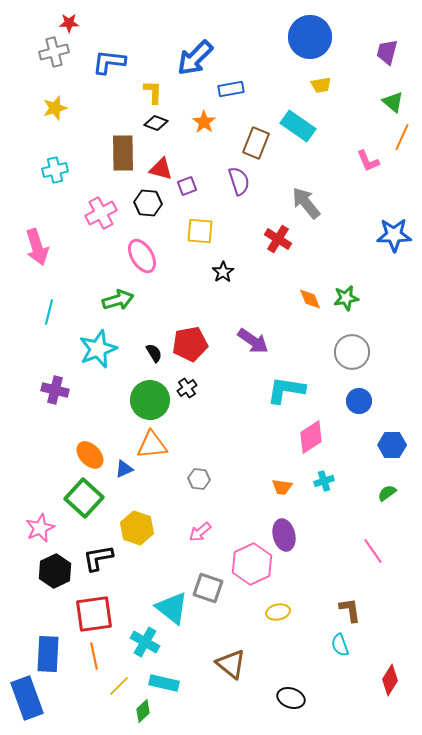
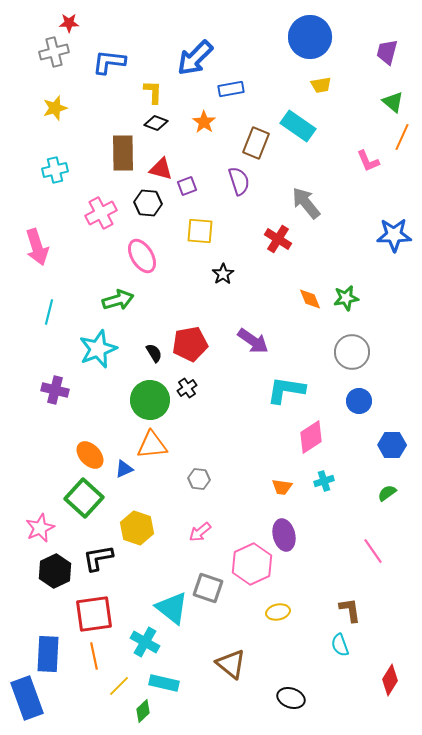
black star at (223, 272): moved 2 px down
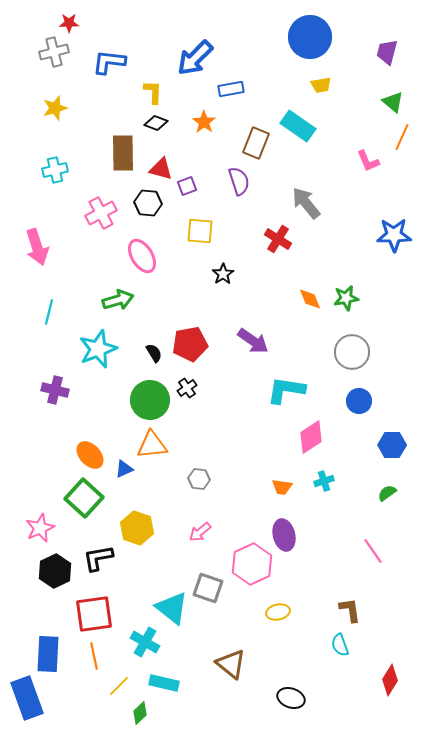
green diamond at (143, 711): moved 3 px left, 2 px down
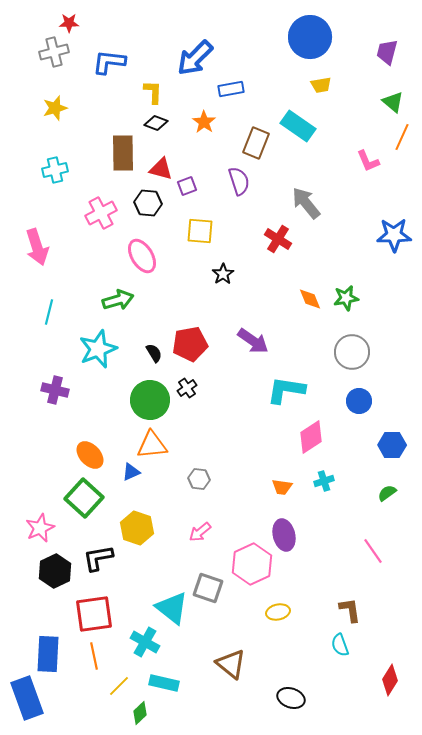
blue triangle at (124, 469): moved 7 px right, 3 px down
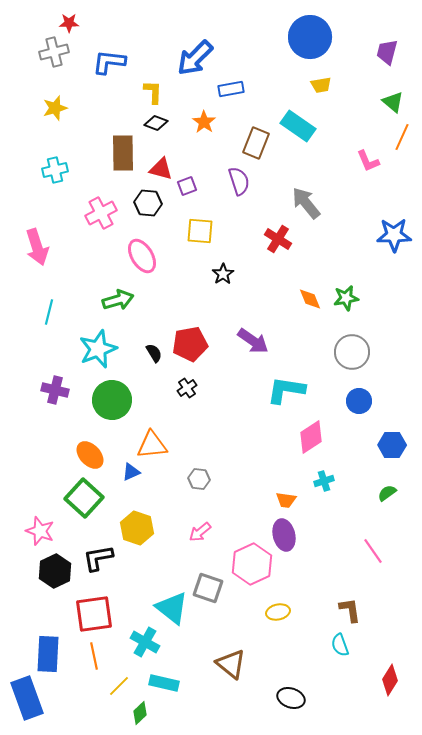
green circle at (150, 400): moved 38 px left
orange trapezoid at (282, 487): moved 4 px right, 13 px down
pink star at (40, 528): moved 3 px down; rotated 28 degrees counterclockwise
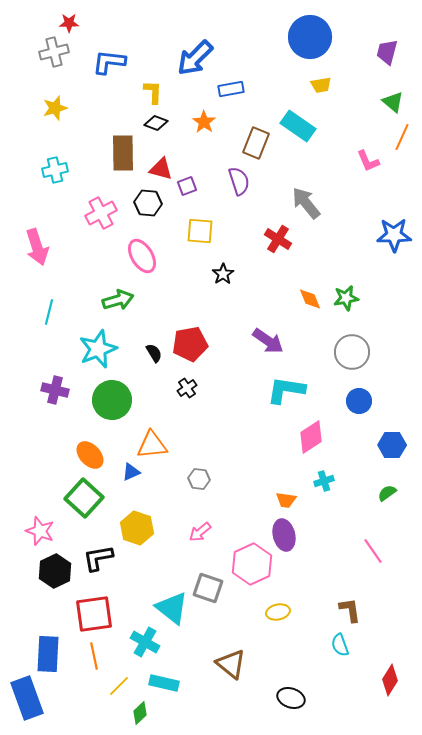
purple arrow at (253, 341): moved 15 px right
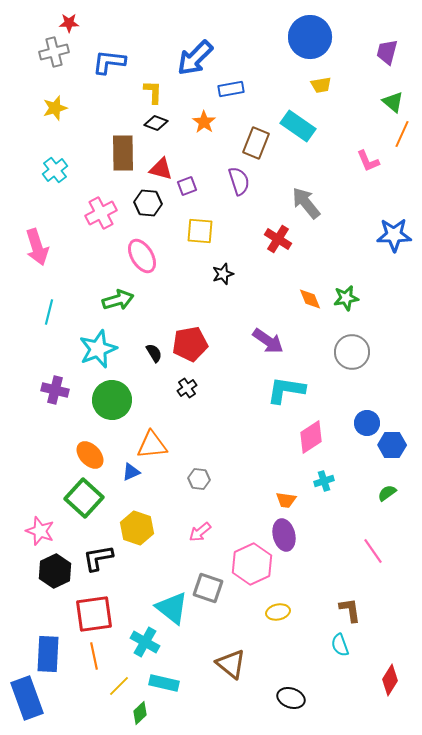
orange line at (402, 137): moved 3 px up
cyan cross at (55, 170): rotated 25 degrees counterclockwise
black star at (223, 274): rotated 15 degrees clockwise
blue circle at (359, 401): moved 8 px right, 22 px down
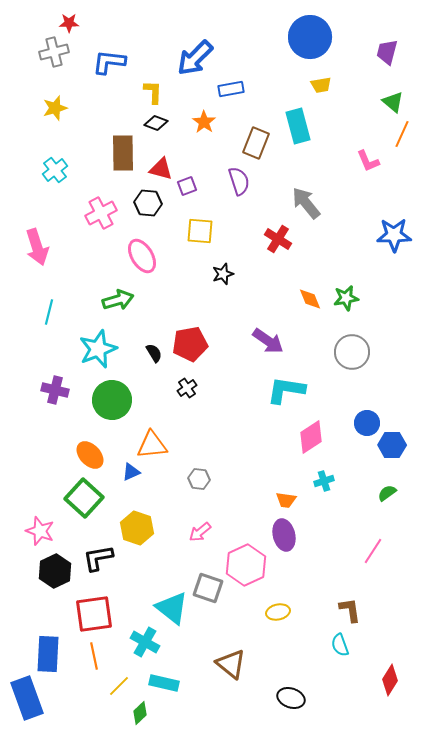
cyan rectangle at (298, 126): rotated 40 degrees clockwise
pink line at (373, 551): rotated 68 degrees clockwise
pink hexagon at (252, 564): moved 6 px left, 1 px down
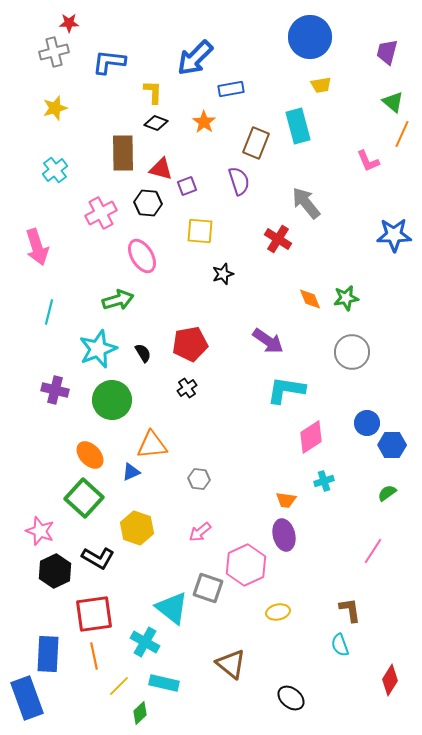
black semicircle at (154, 353): moved 11 px left
black L-shape at (98, 558): rotated 140 degrees counterclockwise
black ellipse at (291, 698): rotated 20 degrees clockwise
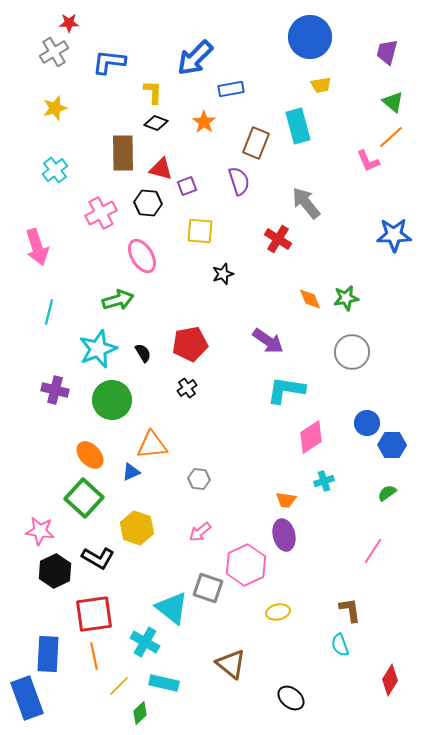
gray cross at (54, 52): rotated 16 degrees counterclockwise
orange line at (402, 134): moved 11 px left, 3 px down; rotated 24 degrees clockwise
pink star at (40, 531): rotated 12 degrees counterclockwise
